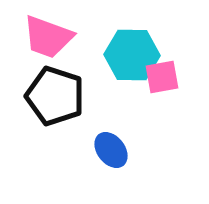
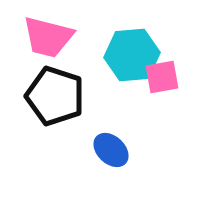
pink trapezoid: rotated 6 degrees counterclockwise
cyan hexagon: rotated 6 degrees counterclockwise
blue ellipse: rotated 9 degrees counterclockwise
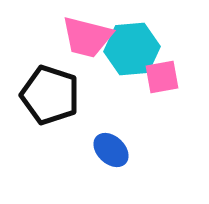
pink trapezoid: moved 39 px right
cyan hexagon: moved 6 px up
black pentagon: moved 5 px left, 1 px up
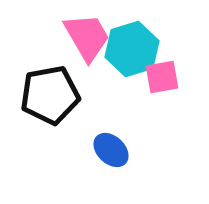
pink trapezoid: rotated 134 degrees counterclockwise
cyan hexagon: rotated 12 degrees counterclockwise
black pentagon: rotated 28 degrees counterclockwise
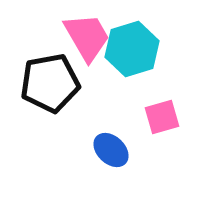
pink square: moved 40 px down; rotated 6 degrees counterclockwise
black pentagon: moved 12 px up
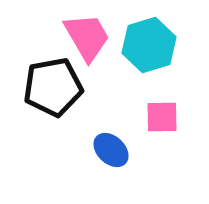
cyan hexagon: moved 17 px right, 4 px up
black pentagon: moved 3 px right, 4 px down
pink square: rotated 15 degrees clockwise
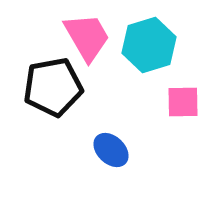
pink square: moved 21 px right, 15 px up
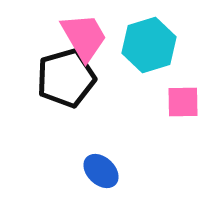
pink trapezoid: moved 3 px left
black pentagon: moved 13 px right, 9 px up; rotated 6 degrees counterclockwise
blue ellipse: moved 10 px left, 21 px down
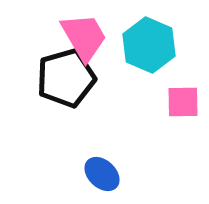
cyan hexagon: rotated 20 degrees counterclockwise
blue ellipse: moved 1 px right, 3 px down
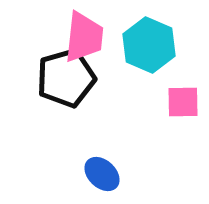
pink trapezoid: rotated 36 degrees clockwise
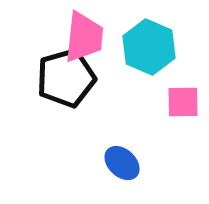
cyan hexagon: moved 2 px down
blue ellipse: moved 20 px right, 11 px up
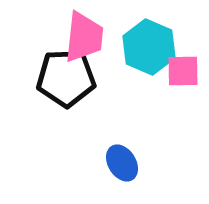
black pentagon: rotated 14 degrees clockwise
pink square: moved 31 px up
blue ellipse: rotated 15 degrees clockwise
